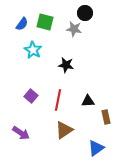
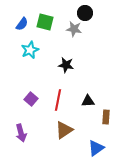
cyan star: moved 3 px left; rotated 18 degrees clockwise
purple square: moved 3 px down
brown rectangle: rotated 16 degrees clockwise
purple arrow: rotated 42 degrees clockwise
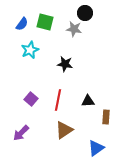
black star: moved 1 px left, 1 px up
purple arrow: rotated 60 degrees clockwise
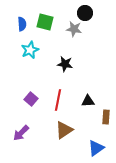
blue semicircle: rotated 40 degrees counterclockwise
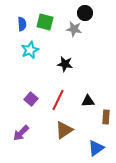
red line: rotated 15 degrees clockwise
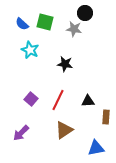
blue semicircle: rotated 136 degrees clockwise
cyan star: rotated 24 degrees counterclockwise
blue triangle: rotated 24 degrees clockwise
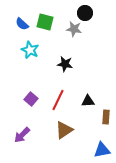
purple arrow: moved 1 px right, 2 px down
blue triangle: moved 6 px right, 2 px down
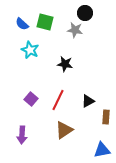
gray star: moved 1 px right, 1 px down
black triangle: rotated 24 degrees counterclockwise
purple arrow: rotated 42 degrees counterclockwise
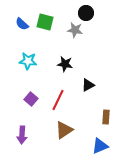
black circle: moved 1 px right
cyan star: moved 2 px left, 11 px down; rotated 18 degrees counterclockwise
black triangle: moved 16 px up
blue triangle: moved 2 px left, 4 px up; rotated 12 degrees counterclockwise
